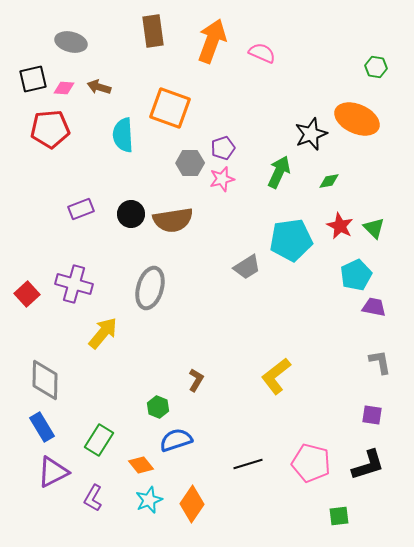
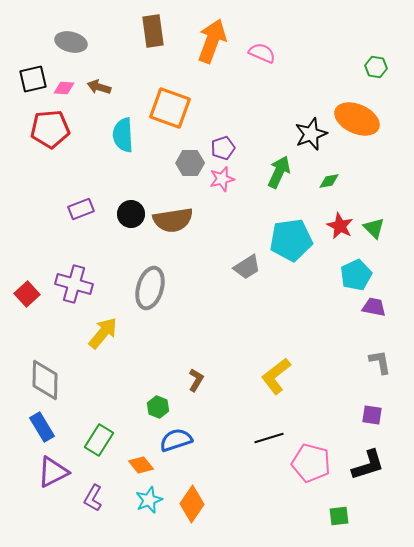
black line at (248, 464): moved 21 px right, 26 px up
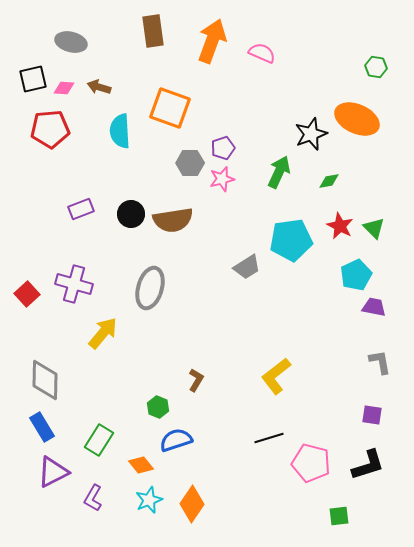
cyan semicircle at (123, 135): moved 3 px left, 4 px up
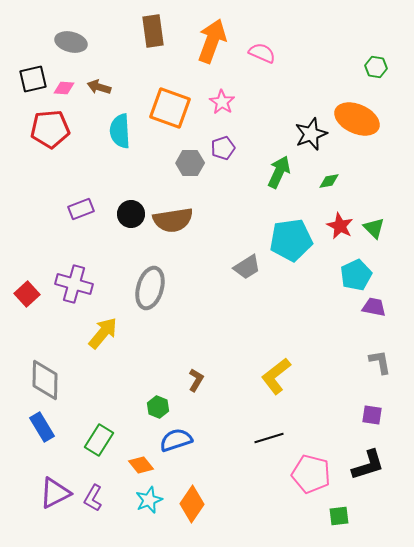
pink star at (222, 179): moved 77 px up; rotated 25 degrees counterclockwise
pink pentagon at (311, 463): moved 11 px down
purple triangle at (53, 472): moved 2 px right, 21 px down
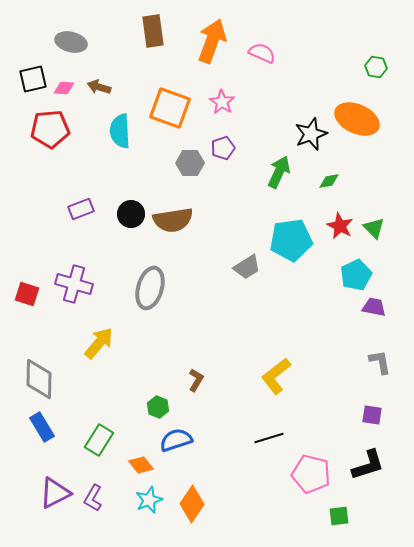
red square at (27, 294): rotated 30 degrees counterclockwise
yellow arrow at (103, 333): moved 4 px left, 10 px down
gray diamond at (45, 380): moved 6 px left, 1 px up
